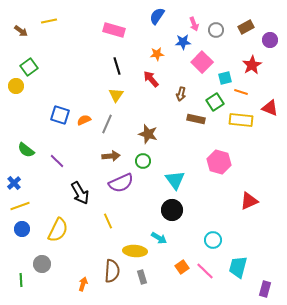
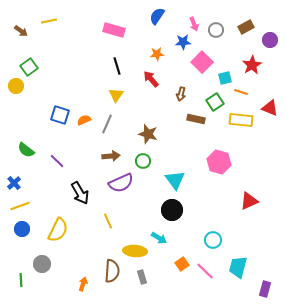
orange square at (182, 267): moved 3 px up
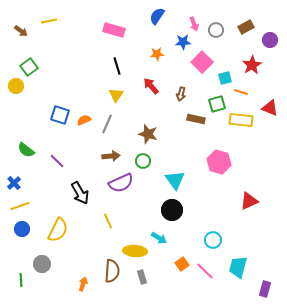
red arrow at (151, 79): moved 7 px down
green square at (215, 102): moved 2 px right, 2 px down; rotated 18 degrees clockwise
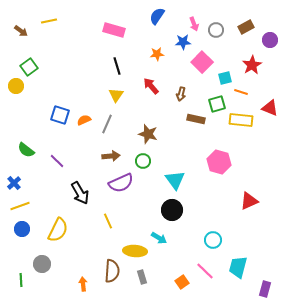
orange square at (182, 264): moved 18 px down
orange arrow at (83, 284): rotated 24 degrees counterclockwise
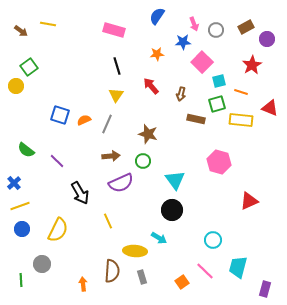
yellow line at (49, 21): moved 1 px left, 3 px down; rotated 21 degrees clockwise
purple circle at (270, 40): moved 3 px left, 1 px up
cyan square at (225, 78): moved 6 px left, 3 px down
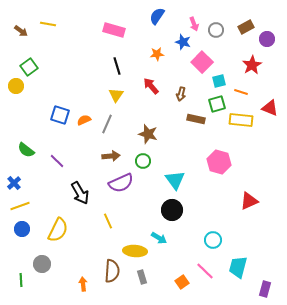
blue star at (183, 42): rotated 21 degrees clockwise
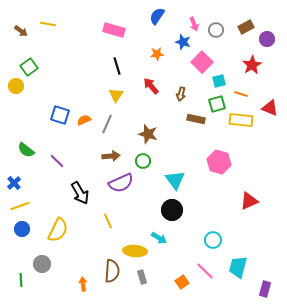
orange line at (241, 92): moved 2 px down
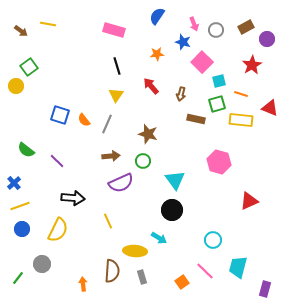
orange semicircle at (84, 120): rotated 104 degrees counterclockwise
black arrow at (80, 193): moved 7 px left, 5 px down; rotated 55 degrees counterclockwise
green line at (21, 280): moved 3 px left, 2 px up; rotated 40 degrees clockwise
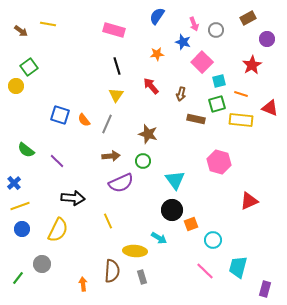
brown rectangle at (246, 27): moved 2 px right, 9 px up
orange square at (182, 282): moved 9 px right, 58 px up; rotated 16 degrees clockwise
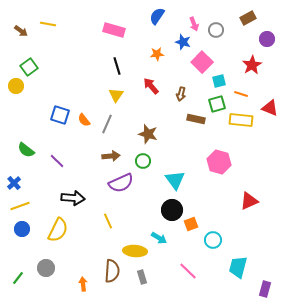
gray circle at (42, 264): moved 4 px right, 4 px down
pink line at (205, 271): moved 17 px left
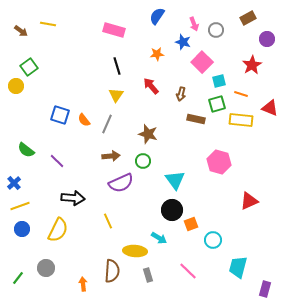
gray rectangle at (142, 277): moved 6 px right, 2 px up
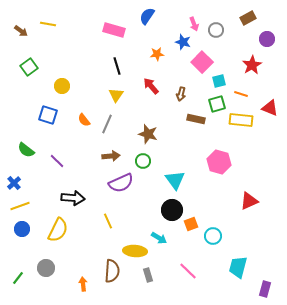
blue semicircle at (157, 16): moved 10 px left
yellow circle at (16, 86): moved 46 px right
blue square at (60, 115): moved 12 px left
cyan circle at (213, 240): moved 4 px up
